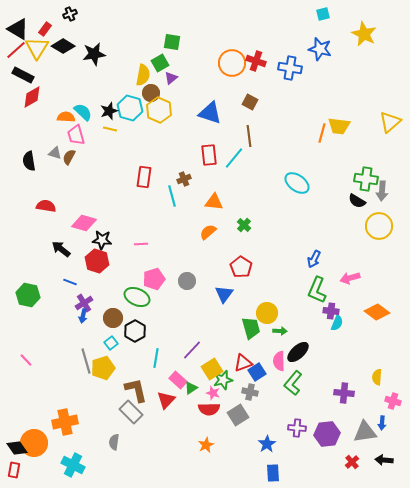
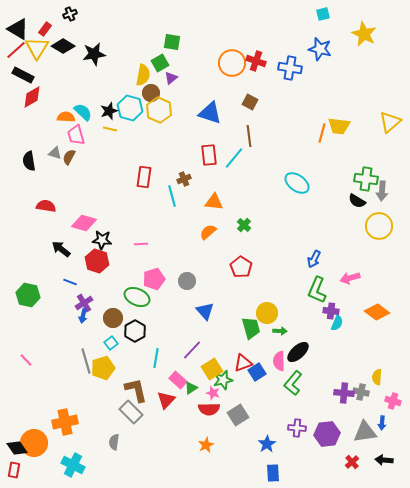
blue triangle at (224, 294): moved 19 px left, 17 px down; rotated 18 degrees counterclockwise
gray cross at (250, 392): moved 111 px right
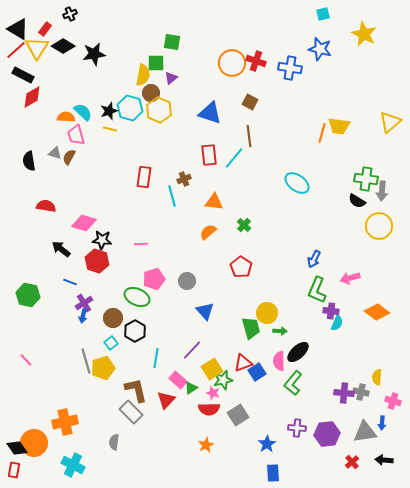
green square at (160, 63): moved 4 px left; rotated 30 degrees clockwise
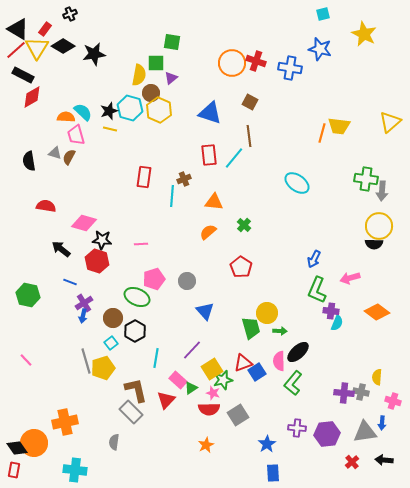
yellow semicircle at (143, 75): moved 4 px left
cyan line at (172, 196): rotated 20 degrees clockwise
black semicircle at (357, 201): moved 17 px right, 43 px down; rotated 30 degrees counterclockwise
cyan cross at (73, 465): moved 2 px right, 5 px down; rotated 20 degrees counterclockwise
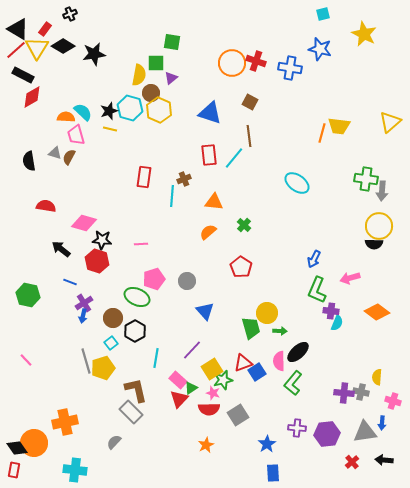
red triangle at (166, 400): moved 13 px right, 1 px up
gray semicircle at (114, 442): rotated 35 degrees clockwise
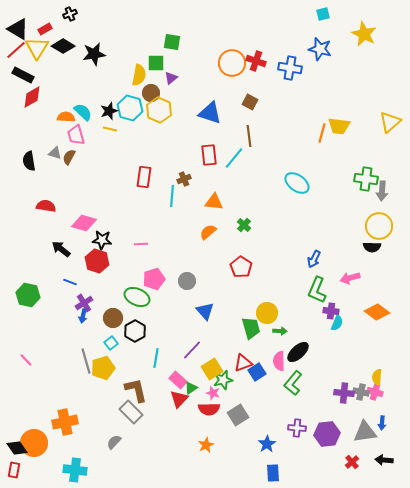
red rectangle at (45, 29): rotated 24 degrees clockwise
black semicircle at (374, 244): moved 2 px left, 3 px down
pink cross at (393, 401): moved 18 px left, 9 px up
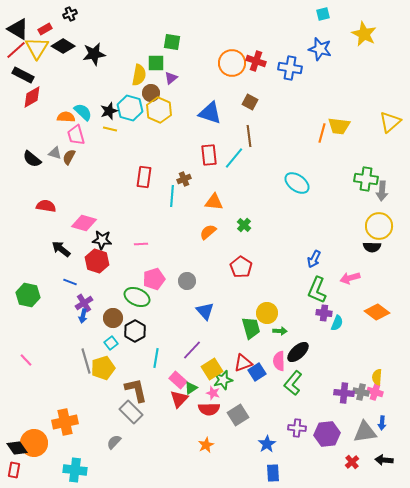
black semicircle at (29, 161): moved 3 px right, 2 px up; rotated 42 degrees counterclockwise
purple cross at (331, 311): moved 7 px left, 2 px down
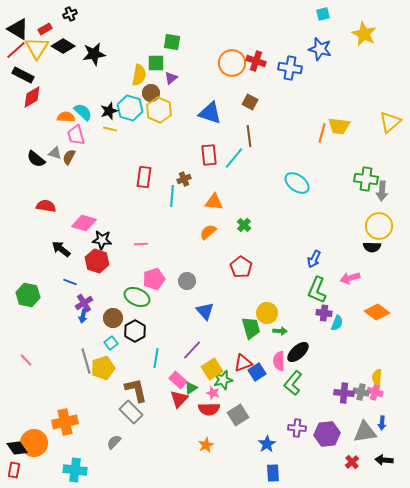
black semicircle at (32, 159): moved 4 px right
